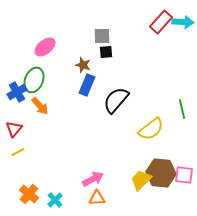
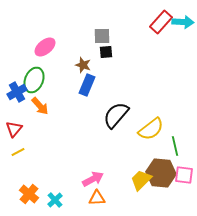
black semicircle: moved 15 px down
green line: moved 7 px left, 37 px down
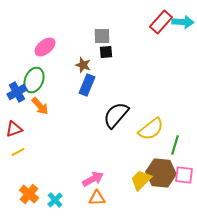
red triangle: rotated 30 degrees clockwise
green line: moved 1 px up; rotated 30 degrees clockwise
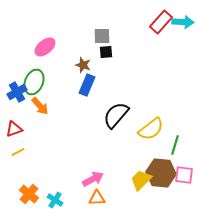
green ellipse: moved 2 px down
cyan cross: rotated 14 degrees counterclockwise
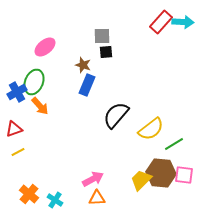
green line: moved 1 px left, 1 px up; rotated 42 degrees clockwise
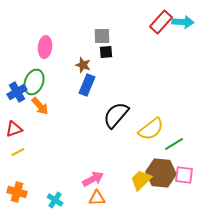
pink ellipse: rotated 45 degrees counterclockwise
orange cross: moved 12 px left, 2 px up; rotated 24 degrees counterclockwise
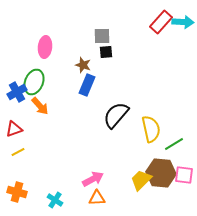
yellow semicircle: rotated 64 degrees counterclockwise
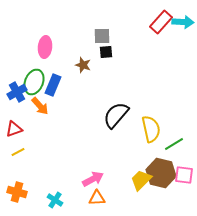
blue rectangle: moved 34 px left
brown hexagon: rotated 8 degrees clockwise
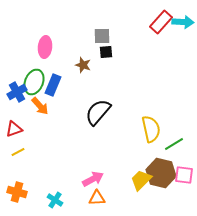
black semicircle: moved 18 px left, 3 px up
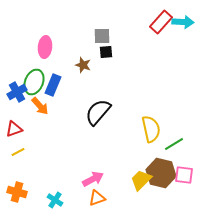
orange triangle: rotated 18 degrees counterclockwise
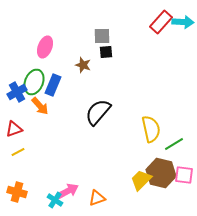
pink ellipse: rotated 15 degrees clockwise
pink arrow: moved 25 px left, 12 px down
